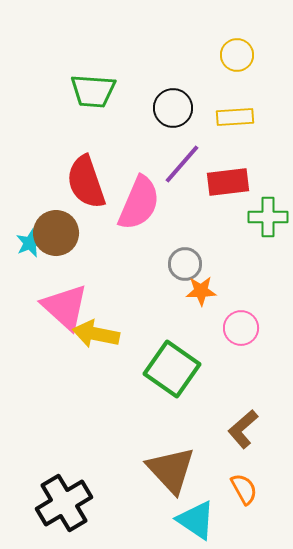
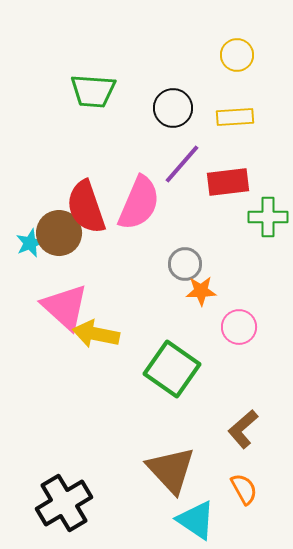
red semicircle: moved 25 px down
brown circle: moved 3 px right
pink circle: moved 2 px left, 1 px up
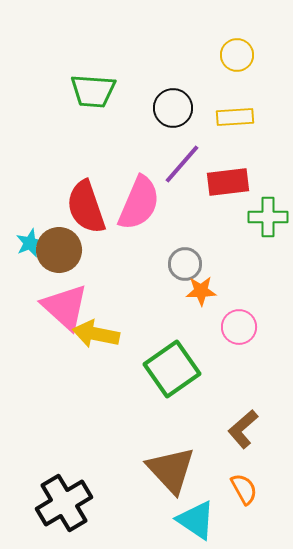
brown circle: moved 17 px down
green square: rotated 20 degrees clockwise
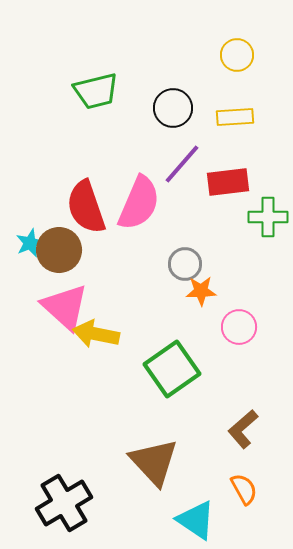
green trapezoid: moved 3 px right; rotated 18 degrees counterclockwise
brown triangle: moved 17 px left, 8 px up
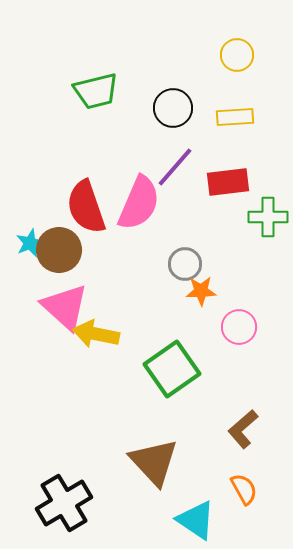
purple line: moved 7 px left, 3 px down
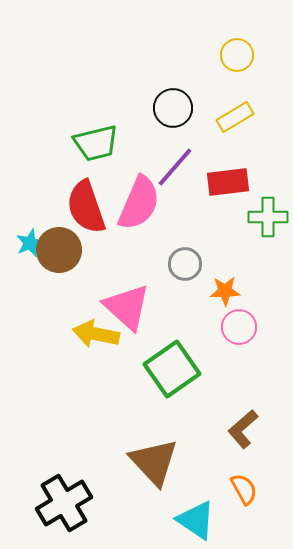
green trapezoid: moved 52 px down
yellow rectangle: rotated 27 degrees counterclockwise
orange star: moved 24 px right
pink triangle: moved 62 px right
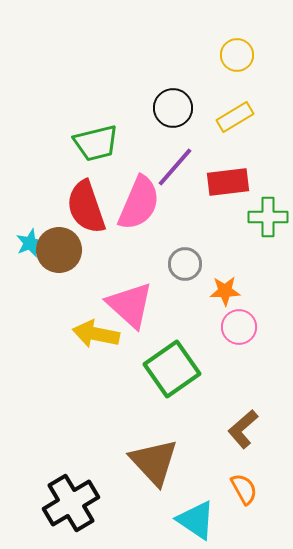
pink triangle: moved 3 px right, 2 px up
black cross: moved 7 px right
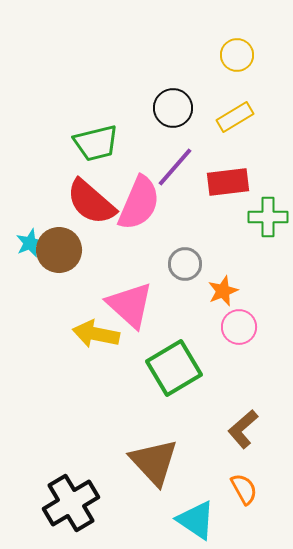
red semicircle: moved 5 px right, 5 px up; rotated 30 degrees counterclockwise
orange star: moved 2 px left; rotated 20 degrees counterclockwise
green square: moved 2 px right, 1 px up; rotated 4 degrees clockwise
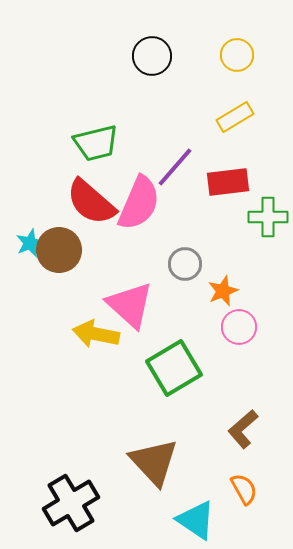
black circle: moved 21 px left, 52 px up
